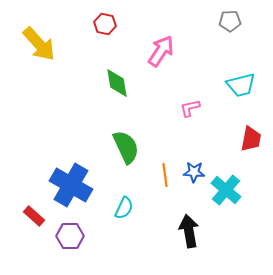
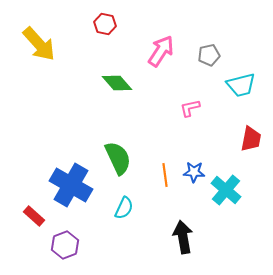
gray pentagon: moved 21 px left, 34 px down; rotated 10 degrees counterclockwise
green diamond: rotated 32 degrees counterclockwise
green semicircle: moved 8 px left, 11 px down
black arrow: moved 6 px left, 6 px down
purple hexagon: moved 5 px left, 9 px down; rotated 20 degrees counterclockwise
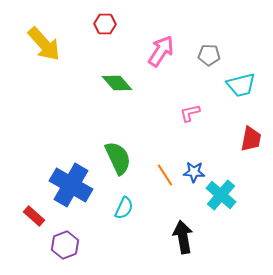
red hexagon: rotated 10 degrees counterclockwise
yellow arrow: moved 5 px right
gray pentagon: rotated 15 degrees clockwise
pink L-shape: moved 5 px down
orange line: rotated 25 degrees counterclockwise
cyan cross: moved 5 px left, 5 px down
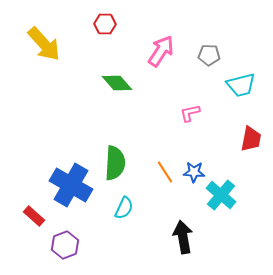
green semicircle: moved 3 px left, 5 px down; rotated 28 degrees clockwise
orange line: moved 3 px up
